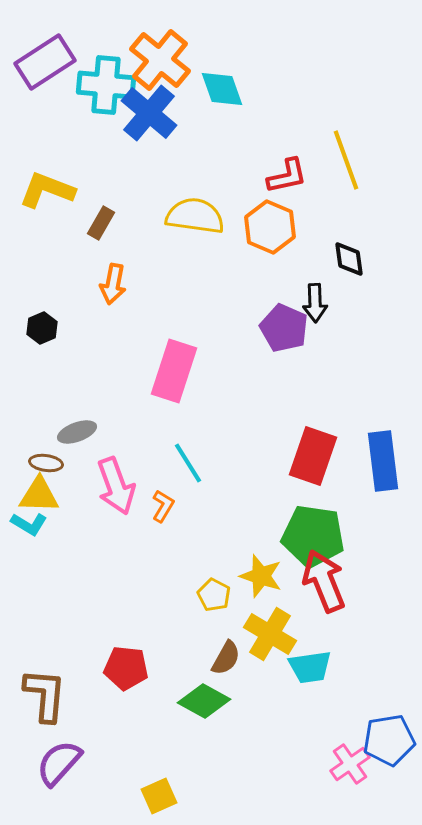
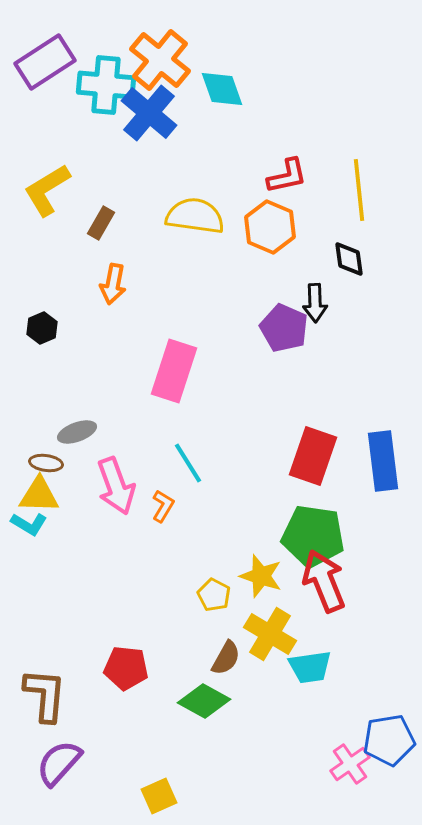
yellow line: moved 13 px right, 30 px down; rotated 14 degrees clockwise
yellow L-shape: rotated 52 degrees counterclockwise
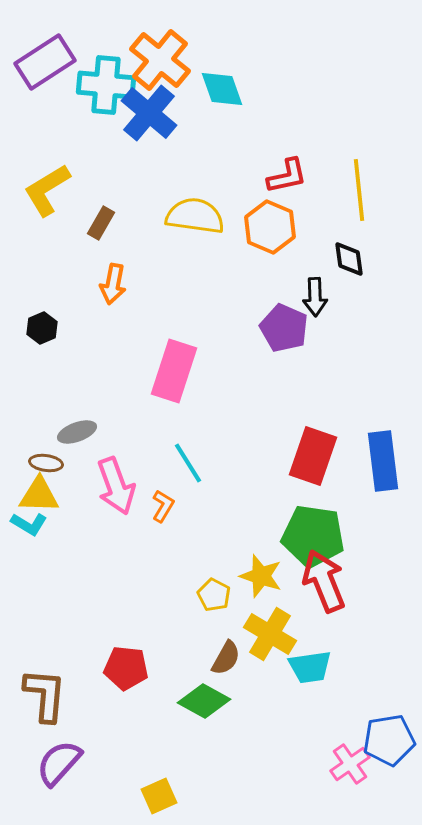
black arrow: moved 6 px up
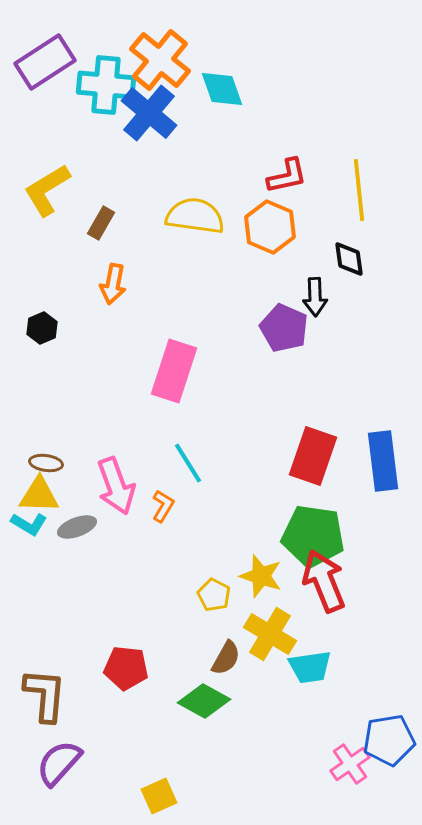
gray ellipse: moved 95 px down
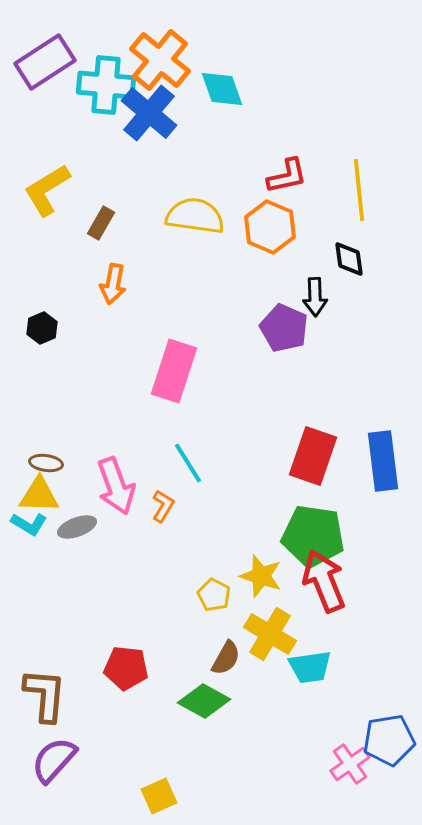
purple semicircle: moved 5 px left, 3 px up
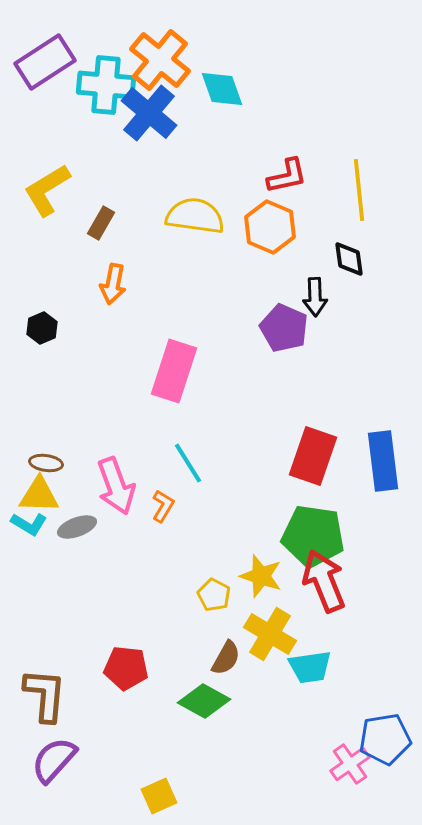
blue pentagon: moved 4 px left, 1 px up
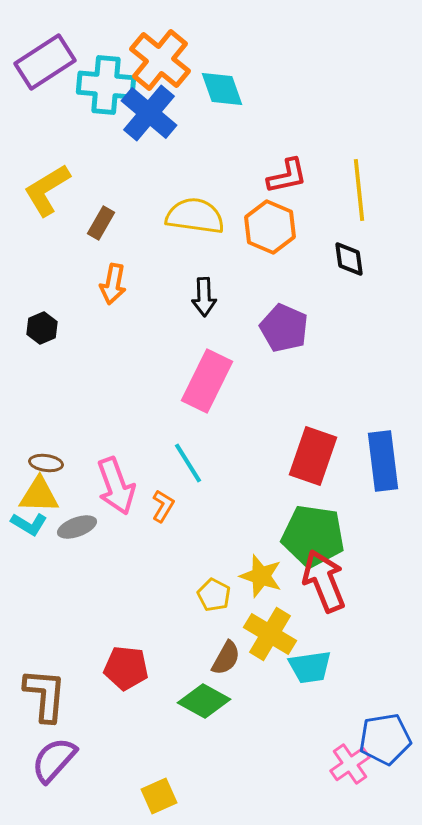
black arrow: moved 111 px left
pink rectangle: moved 33 px right, 10 px down; rotated 8 degrees clockwise
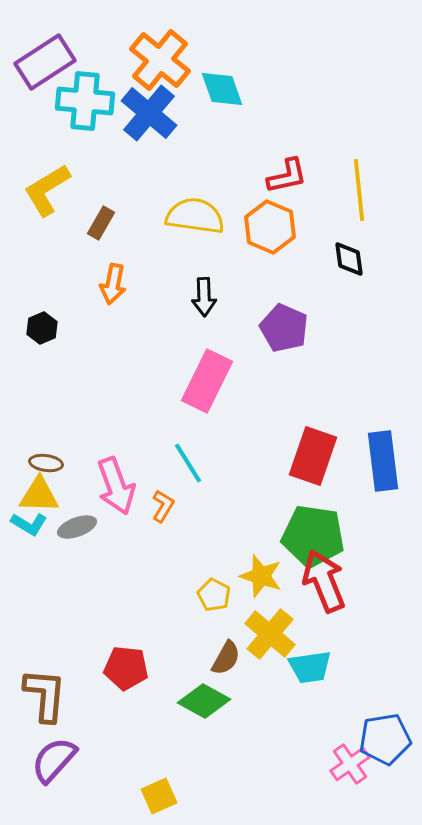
cyan cross: moved 21 px left, 16 px down
yellow cross: rotated 9 degrees clockwise
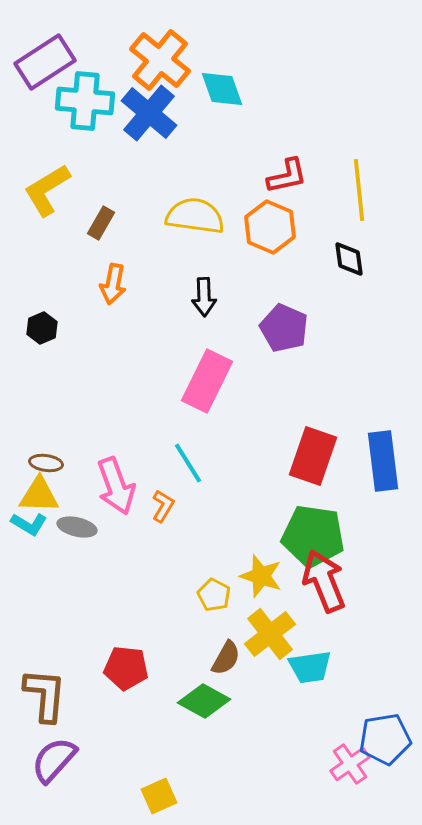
gray ellipse: rotated 33 degrees clockwise
yellow cross: rotated 12 degrees clockwise
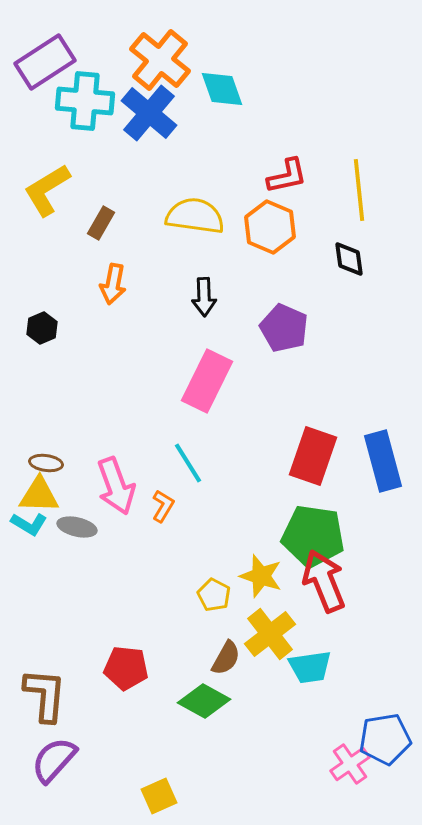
blue rectangle: rotated 8 degrees counterclockwise
